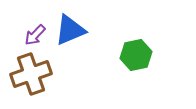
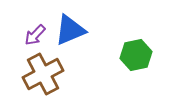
brown cross: moved 12 px right; rotated 9 degrees counterclockwise
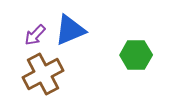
green hexagon: rotated 12 degrees clockwise
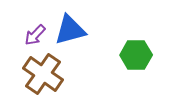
blue triangle: rotated 8 degrees clockwise
brown cross: rotated 27 degrees counterclockwise
